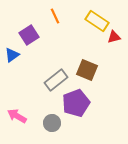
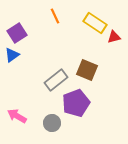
yellow rectangle: moved 2 px left, 2 px down
purple square: moved 12 px left, 2 px up
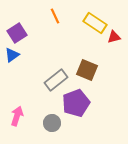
pink arrow: rotated 78 degrees clockwise
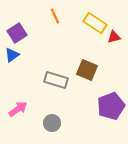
gray rectangle: rotated 55 degrees clockwise
purple pentagon: moved 35 px right, 3 px down
pink arrow: moved 1 px right, 7 px up; rotated 36 degrees clockwise
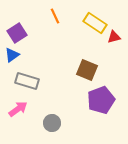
gray rectangle: moved 29 px left, 1 px down
purple pentagon: moved 10 px left, 6 px up
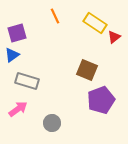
purple square: rotated 18 degrees clockwise
red triangle: rotated 24 degrees counterclockwise
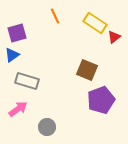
gray circle: moved 5 px left, 4 px down
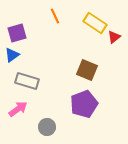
purple pentagon: moved 17 px left, 4 px down
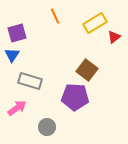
yellow rectangle: rotated 65 degrees counterclockwise
blue triangle: rotated 21 degrees counterclockwise
brown square: rotated 15 degrees clockwise
gray rectangle: moved 3 px right
purple pentagon: moved 9 px left, 7 px up; rotated 24 degrees clockwise
pink arrow: moved 1 px left, 1 px up
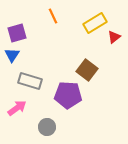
orange line: moved 2 px left
purple pentagon: moved 7 px left, 2 px up
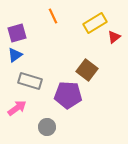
blue triangle: moved 3 px right; rotated 21 degrees clockwise
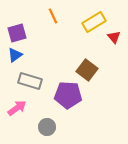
yellow rectangle: moved 1 px left, 1 px up
red triangle: rotated 32 degrees counterclockwise
